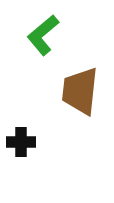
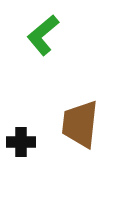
brown trapezoid: moved 33 px down
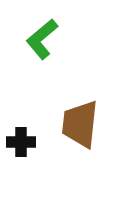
green L-shape: moved 1 px left, 4 px down
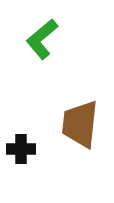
black cross: moved 7 px down
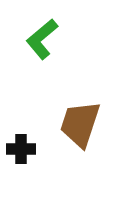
brown trapezoid: rotated 12 degrees clockwise
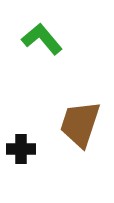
green L-shape: rotated 90 degrees clockwise
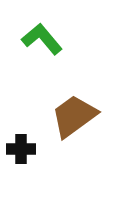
brown trapezoid: moved 6 px left, 8 px up; rotated 36 degrees clockwise
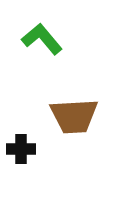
brown trapezoid: rotated 147 degrees counterclockwise
